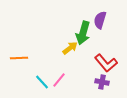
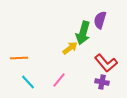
cyan line: moved 14 px left
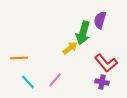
pink line: moved 4 px left
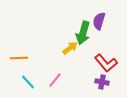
purple semicircle: moved 1 px left, 1 px down
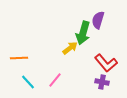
purple semicircle: moved 1 px left, 1 px up
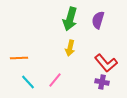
green arrow: moved 13 px left, 14 px up
yellow arrow: rotated 140 degrees clockwise
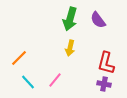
purple semicircle: rotated 54 degrees counterclockwise
orange line: rotated 42 degrees counterclockwise
red L-shape: rotated 55 degrees clockwise
purple cross: moved 2 px right, 2 px down
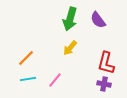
yellow arrow: rotated 28 degrees clockwise
orange line: moved 7 px right
cyan line: moved 3 px up; rotated 56 degrees counterclockwise
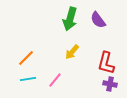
yellow arrow: moved 2 px right, 4 px down
purple cross: moved 6 px right
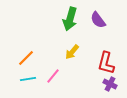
pink line: moved 2 px left, 4 px up
purple cross: rotated 16 degrees clockwise
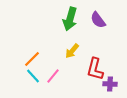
yellow arrow: moved 1 px up
orange line: moved 6 px right, 1 px down
red L-shape: moved 11 px left, 6 px down
cyan line: moved 5 px right, 3 px up; rotated 56 degrees clockwise
purple cross: rotated 24 degrees counterclockwise
